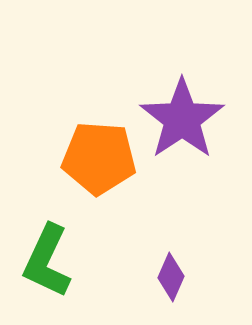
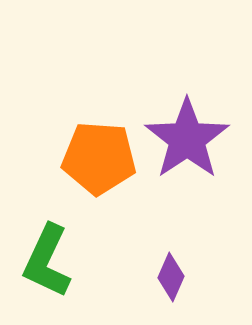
purple star: moved 5 px right, 20 px down
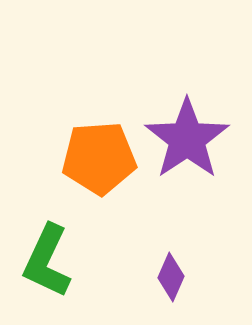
orange pentagon: rotated 8 degrees counterclockwise
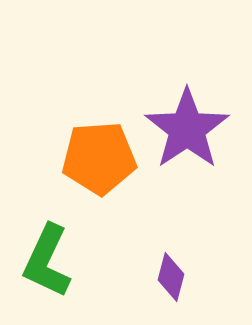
purple star: moved 10 px up
purple diamond: rotated 9 degrees counterclockwise
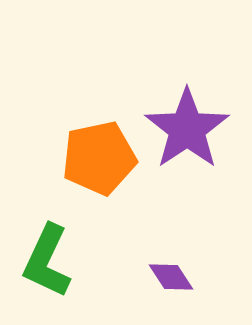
orange pentagon: rotated 8 degrees counterclockwise
purple diamond: rotated 48 degrees counterclockwise
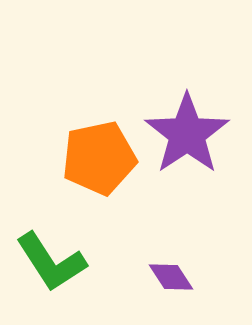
purple star: moved 5 px down
green L-shape: moved 4 px right, 1 px down; rotated 58 degrees counterclockwise
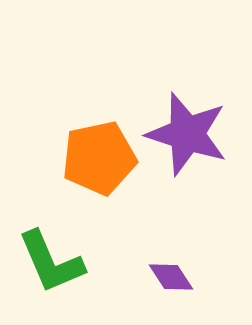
purple star: rotated 20 degrees counterclockwise
green L-shape: rotated 10 degrees clockwise
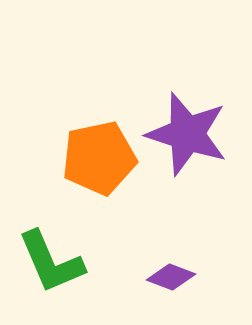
purple diamond: rotated 36 degrees counterclockwise
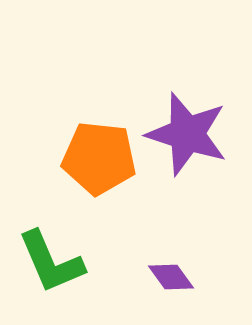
orange pentagon: rotated 18 degrees clockwise
purple diamond: rotated 33 degrees clockwise
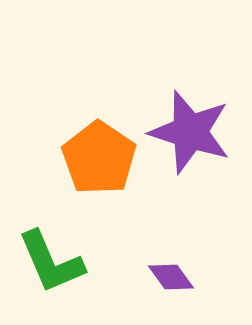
purple star: moved 3 px right, 2 px up
orange pentagon: rotated 28 degrees clockwise
